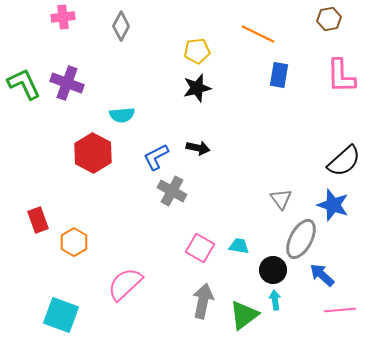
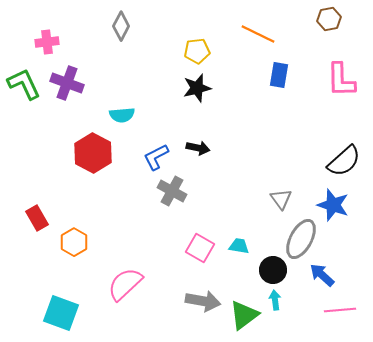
pink cross: moved 16 px left, 25 px down
pink L-shape: moved 4 px down
red rectangle: moved 1 px left, 2 px up; rotated 10 degrees counterclockwise
gray arrow: rotated 88 degrees clockwise
cyan square: moved 2 px up
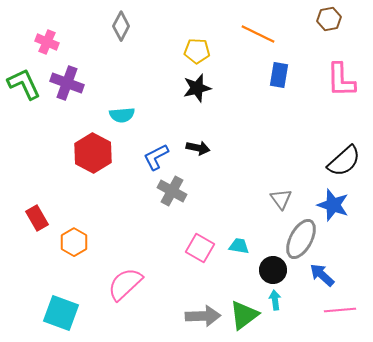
pink cross: rotated 30 degrees clockwise
yellow pentagon: rotated 10 degrees clockwise
gray arrow: moved 15 px down; rotated 12 degrees counterclockwise
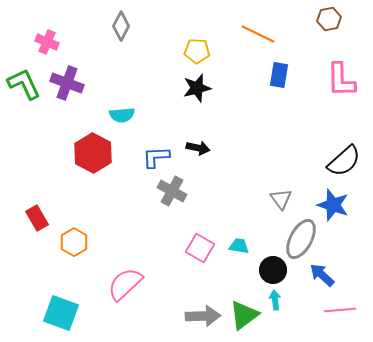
blue L-shape: rotated 24 degrees clockwise
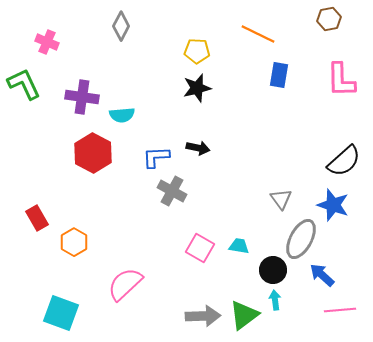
purple cross: moved 15 px right, 14 px down; rotated 12 degrees counterclockwise
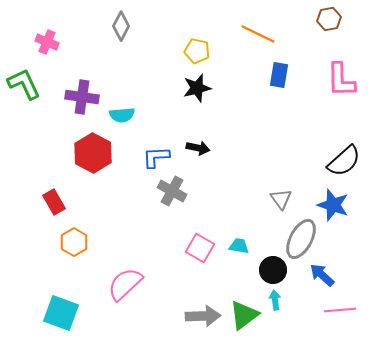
yellow pentagon: rotated 10 degrees clockwise
red rectangle: moved 17 px right, 16 px up
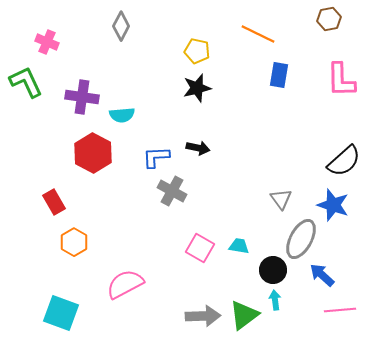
green L-shape: moved 2 px right, 2 px up
pink semicircle: rotated 15 degrees clockwise
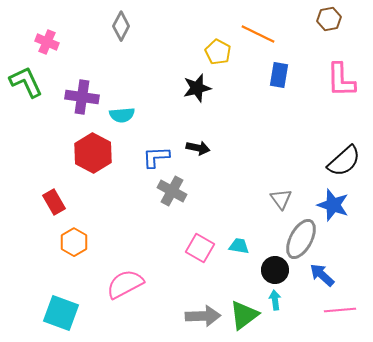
yellow pentagon: moved 21 px right, 1 px down; rotated 15 degrees clockwise
black circle: moved 2 px right
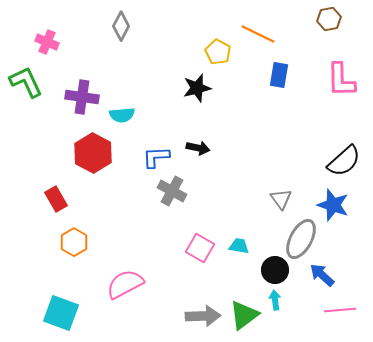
red rectangle: moved 2 px right, 3 px up
